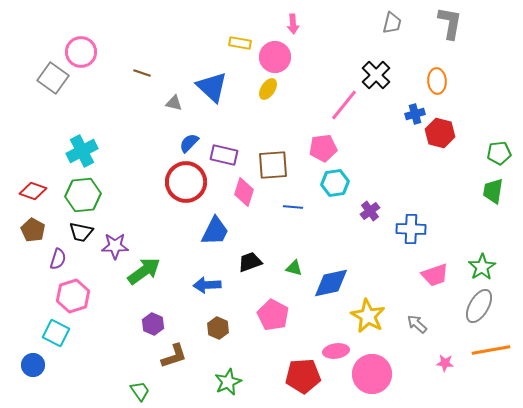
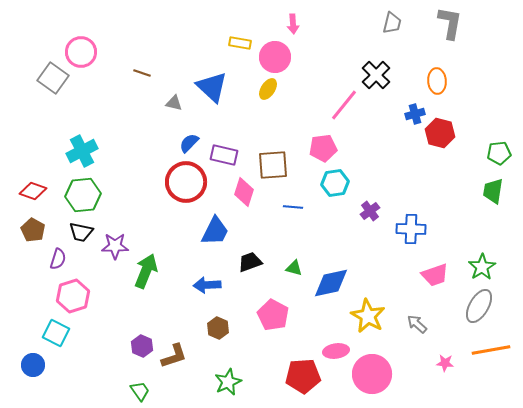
green arrow at (144, 271): moved 2 px right; rotated 32 degrees counterclockwise
purple hexagon at (153, 324): moved 11 px left, 22 px down
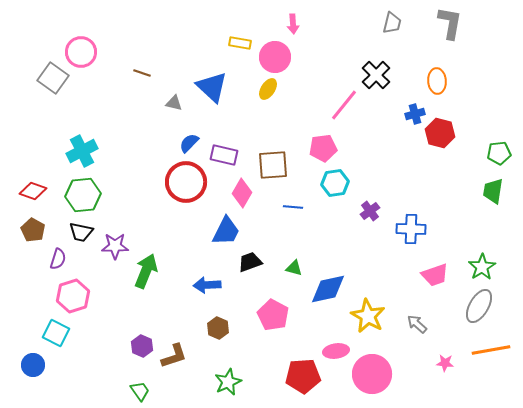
pink diamond at (244, 192): moved 2 px left, 1 px down; rotated 12 degrees clockwise
blue trapezoid at (215, 231): moved 11 px right
blue diamond at (331, 283): moved 3 px left, 6 px down
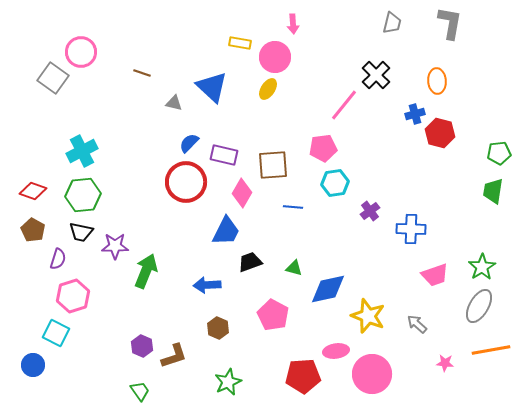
yellow star at (368, 316): rotated 8 degrees counterclockwise
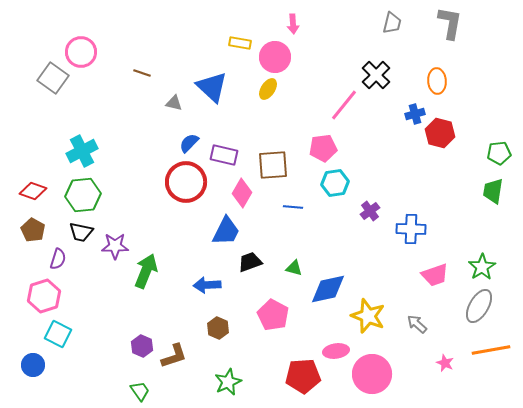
pink hexagon at (73, 296): moved 29 px left
cyan square at (56, 333): moved 2 px right, 1 px down
pink star at (445, 363): rotated 18 degrees clockwise
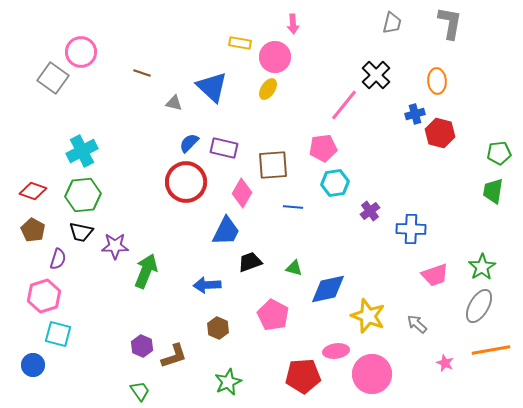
purple rectangle at (224, 155): moved 7 px up
cyan square at (58, 334): rotated 12 degrees counterclockwise
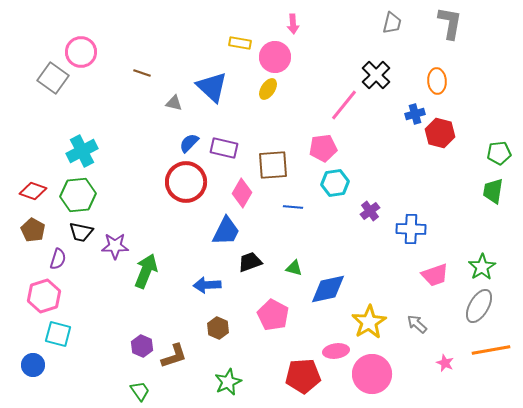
green hexagon at (83, 195): moved 5 px left
yellow star at (368, 316): moved 1 px right, 6 px down; rotated 20 degrees clockwise
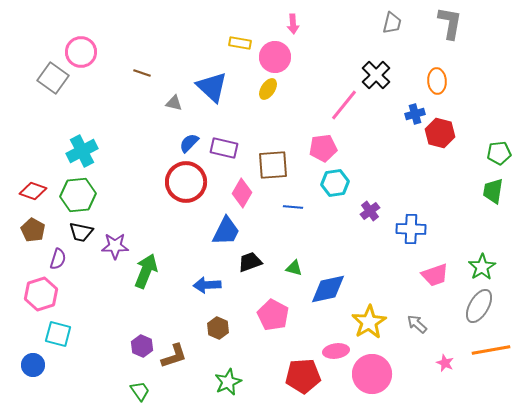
pink hexagon at (44, 296): moved 3 px left, 2 px up
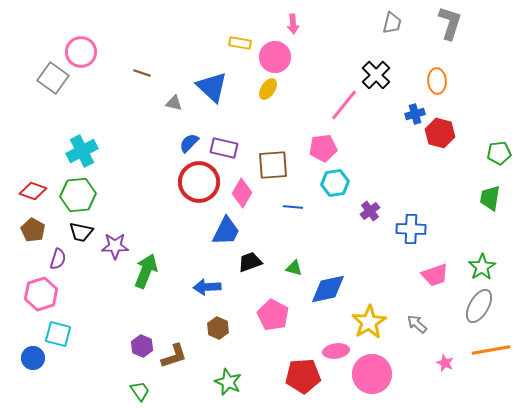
gray L-shape at (450, 23): rotated 8 degrees clockwise
red circle at (186, 182): moved 13 px right
green trapezoid at (493, 191): moved 3 px left, 7 px down
blue arrow at (207, 285): moved 2 px down
blue circle at (33, 365): moved 7 px up
green star at (228, 382): rotated 24 degrees counterclockwise
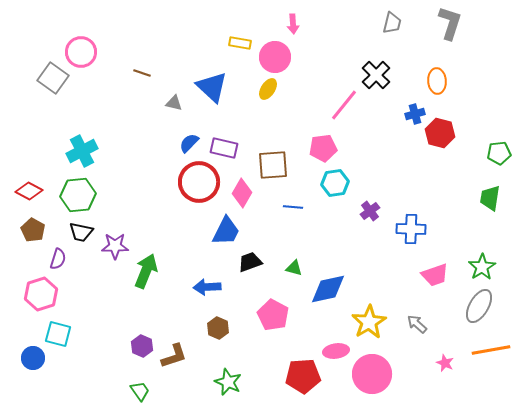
red diamond at (33, 191): moved 4 px left; rotated 8 degrees clockwise
